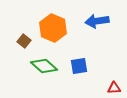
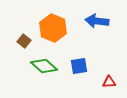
blue arrow: rotated 15 degrees clockwise
red triangle: moved 5 px left, 6 px up
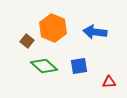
blue arrow: moved 2 px left, 11 px down
brown square: moved 3 px right
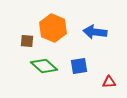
brown square: rotated 32 degrees counterclockwise
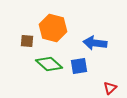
orange hexagon: rotated 8 degrees counterclockwise
blue arrow: moved 11 px down
green diamond: moved 5 px right, 2 px up
red triangle: moved 1 px right, 6 px down; rotated 40 degrees counterclockwise
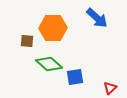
orange hexagon: rotated 16 degrees counterclockwise
blue arrow: moved 2 px right, 25 px up; rotated 145 degrees counterclockwise
blue square: moved 4 px left, 11 px down
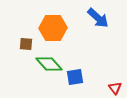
blue arrow: moved 1 px right
brown square: moved 1 px left, 3 px down
green diamond: rotated 8 degrees clockwise
red triangle: moved 5 px right; rotated 24 degrees counterclockwise
